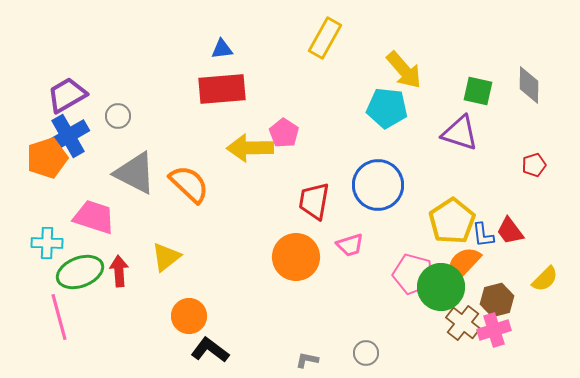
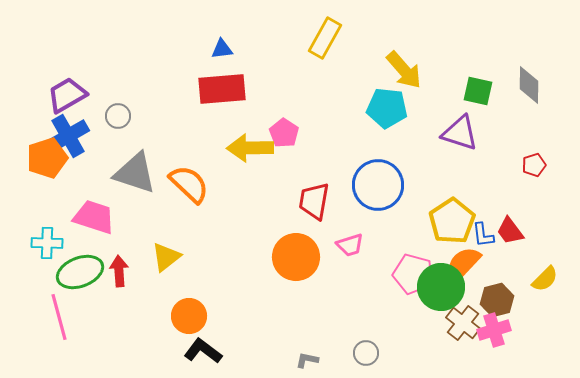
gray triangle at (135, 173): rotated 9 degrees counterclockwise
black L-shape at (210, 350): moved 7 px left, 1 px down
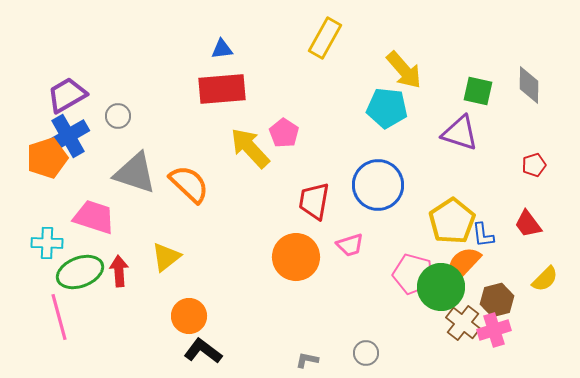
yellow arrow at (250, 148): rotated 48 degrees clockwise
red trapezoid at (510, 231): moved 18 px right, 7 px up
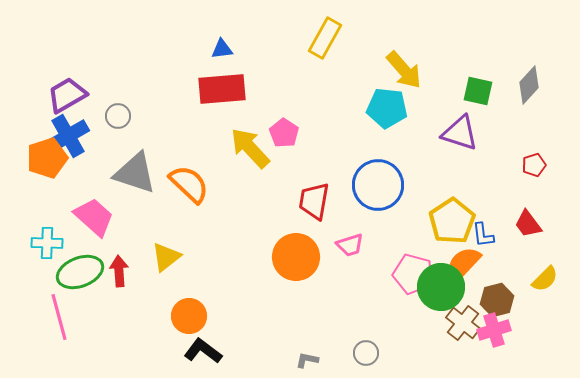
gray diamond at (529, 85): rotated 42 degrees clockwise
pink trapezoid at (94, 217): rotated 24 degrees clockwise
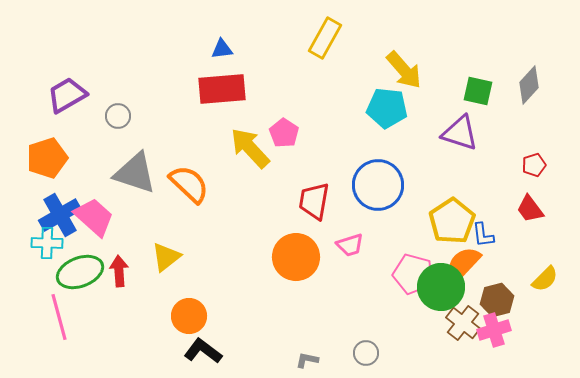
blue cross at (68, 136): moved 8 px left, 79 px down
red trapezoid at (528, 224): moved 2 px right, 15 px up
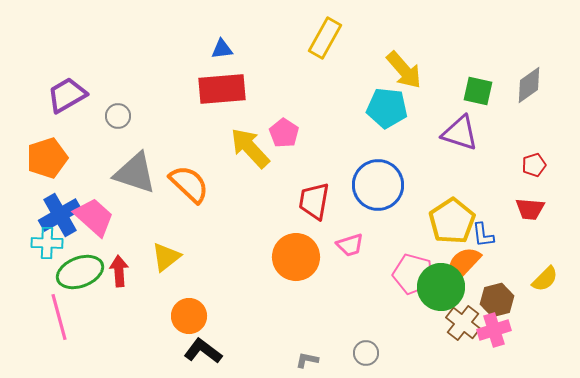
gray diamond at (529, 85): rotated 12 degrees clockwise
red trapezoid at (530, 209): rotated 48 degrees counterclockwise
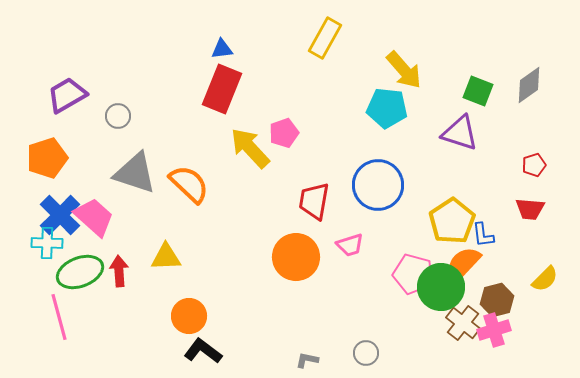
red rectangle at (222, 89): rotated 63 degrees counterclockwise
green square at (478, 91): rotated 8 degrees clockwise
pink pentagon at (284, 133): rotated 20 degrees clockwise
blue cross at (60, 215): rotated 15 degrees counterclockwise
yellow triangle at (166, 257): rotated 36 degrees clockwise
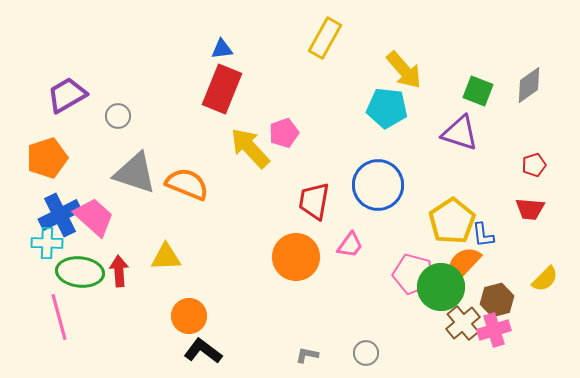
orange semicircle at (189, 184): moved 2 px left; rotated 21 degrees counterclockwise
blue cross at (60, 215): rotated 18 degrees clockwise
pink trapezoid at (350, 245): rotated 36 degrees counterclockwise
green ellipse at (80, 272): rotated 27 degrees clockwise
brown cross at (463, 323): rotated 12 degrees clockwise
gray L-shape at (307, 360): moved 5 px up
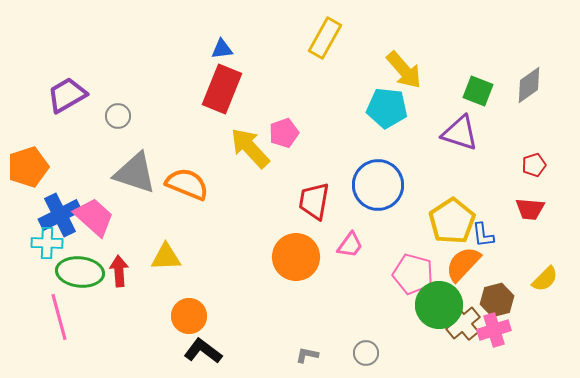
orange pentagon at (47, 158): moved 19 px left, 9 px down
green circle at (441, 287): moved 2 px left, 18 px down
